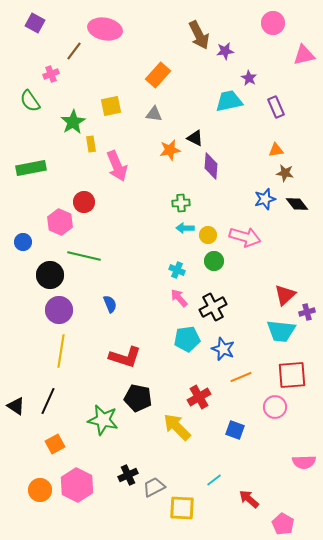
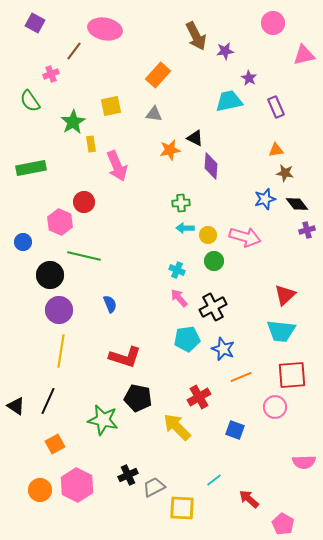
brown arrow at (199, 35): moved 3 px left, 1 px down
purple cross at (307, 312): moved 82 px up
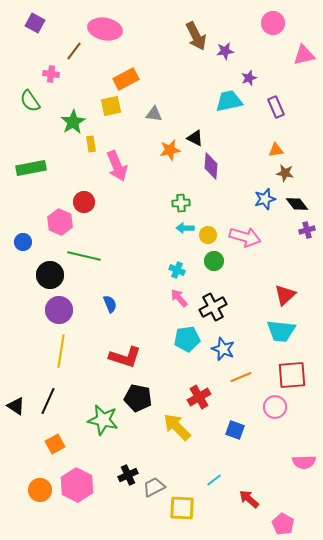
pink cross at (51, 74): rotated 28 degrees clockwise
orange rectangle at (158, 75): moved 32 px left, 4 px down; rotated 20 degrees clockwise
purple star at (249, 78): rotated 21 degrees clockwise
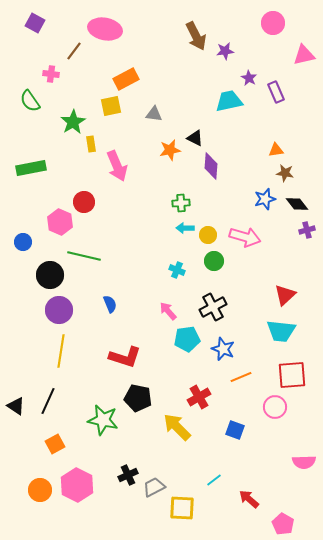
purple star at (249, 78): rotated 21 degrees counterclockwise
purple rectangle at (276, 107): moved 15 px up
pink arrow at (179, 298): moved 11 px left, 13 px down
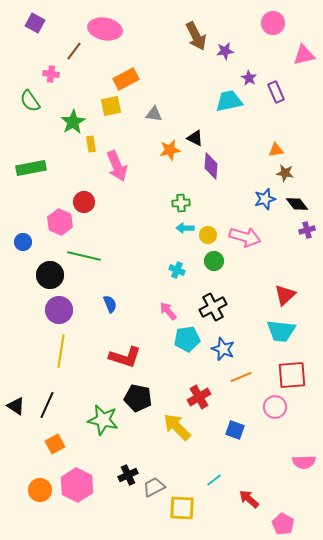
black line at (48, 401): moved 1 px left, 4 px down
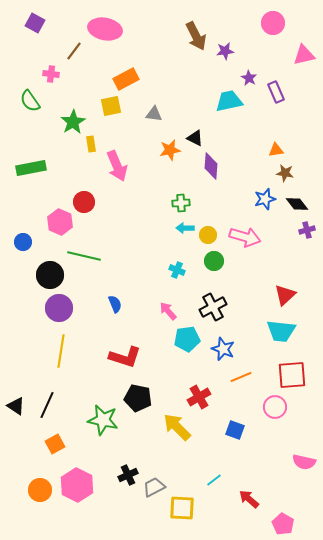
blue semicircle at (110, 304): moved 5 px right
purple circle at (59, 310): moved 2 px up
pink semicircle at (304, 462): rotated 15 degrees clockwise
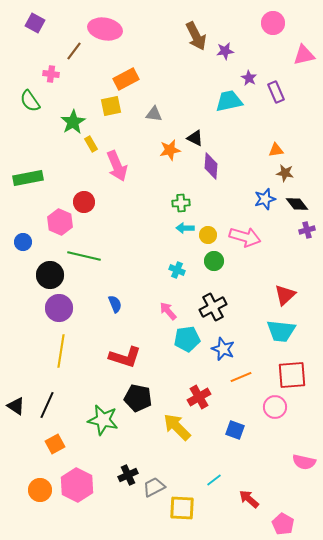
yellow rectangle at (91, 144): rotated 21 degrees counterclockwise
green rectangle at (31, 168): moved 3 px left, 10 px down
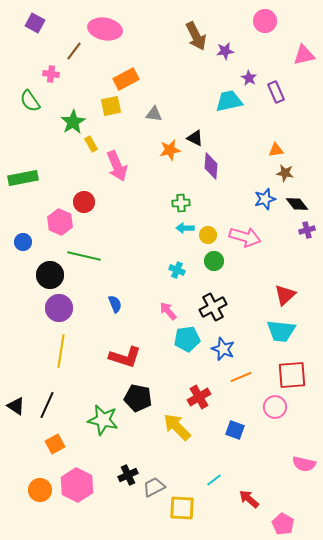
pink circle at (273, 23): moved 8 px left, 2 px up
green rectangle at (28, 178): moved 5 px left
pink semicircle at (304, 462): moved 2 px down
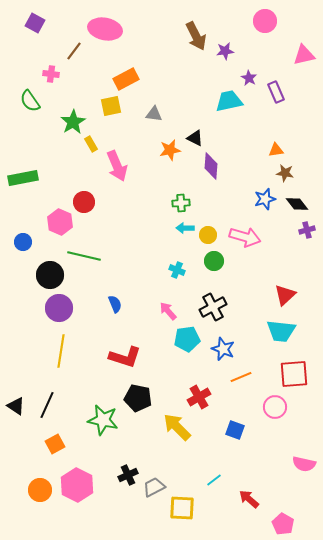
red square at (292, 375): moved 2 px right, 1 px up
